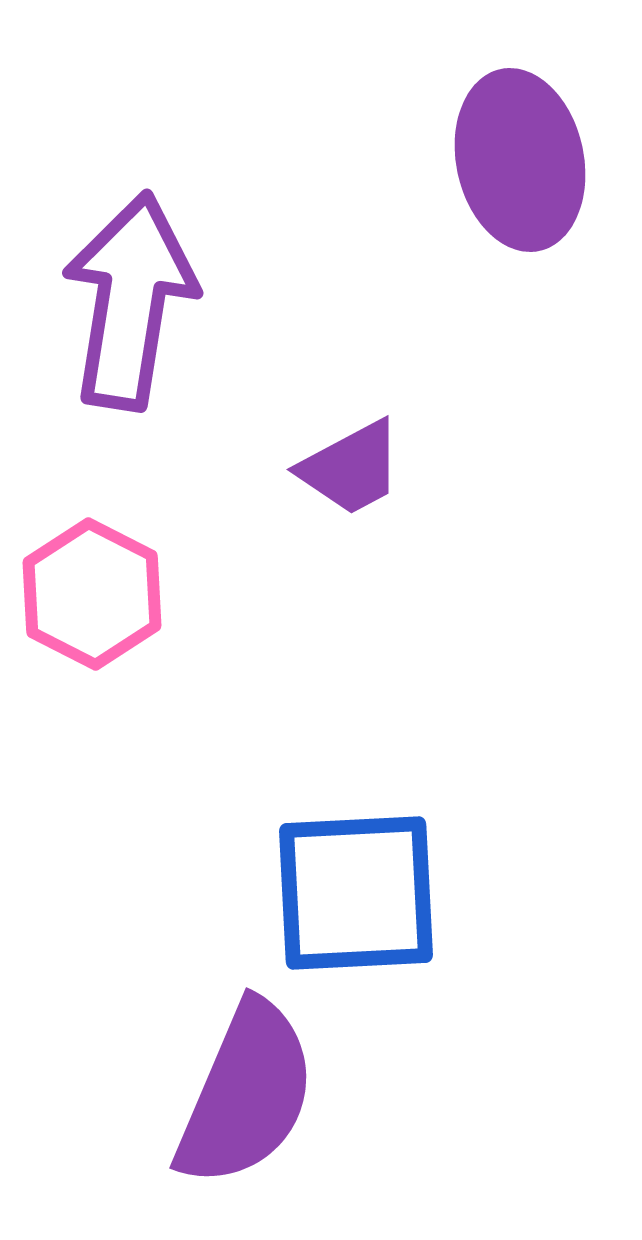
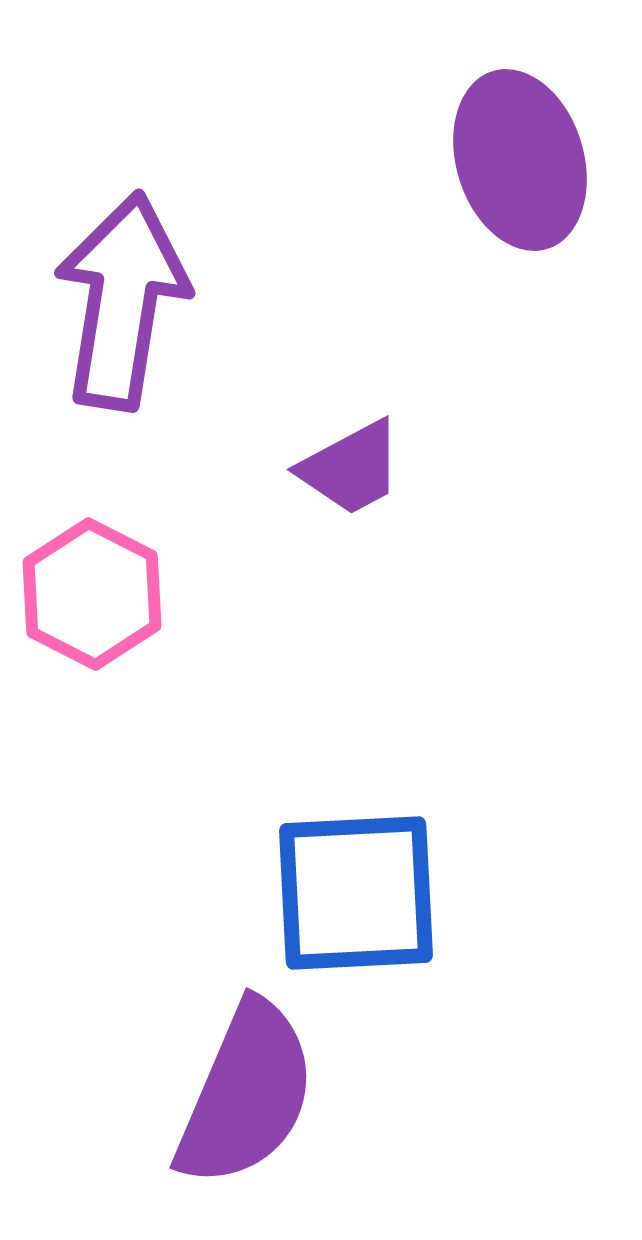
purple ellipse: rotated 5 degrees counterclockwise
purple arrow: moved 8 px left
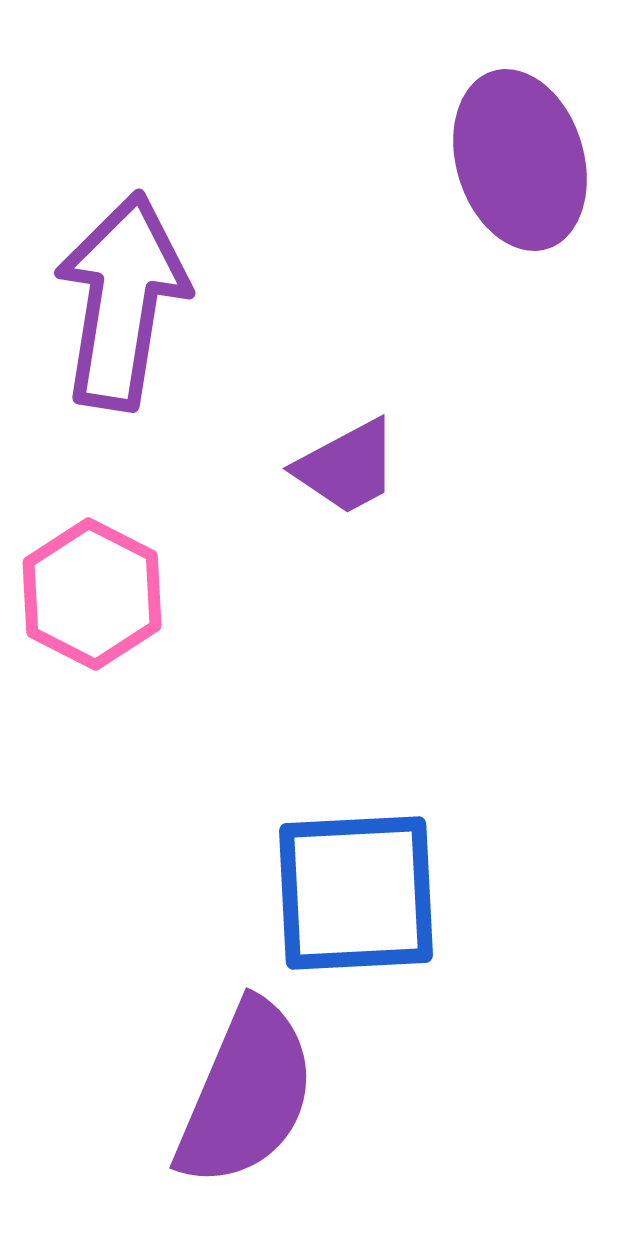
purple trapezoid: moved 4 px left, 1 px up
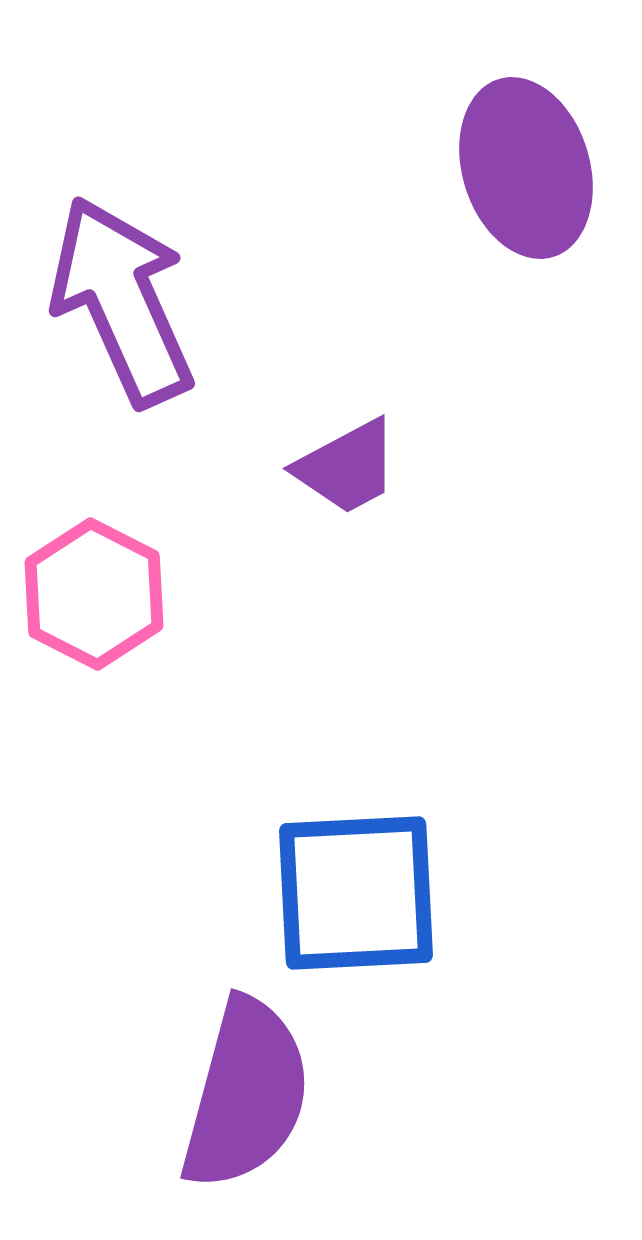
purple ellipse: moved 6 px right, 8 px down
purple arrow: rotated 33 degrees counterclockwise
pink hexagon: moved 2 px right
purple semicircle: rotated 8 degrees counterclockwise
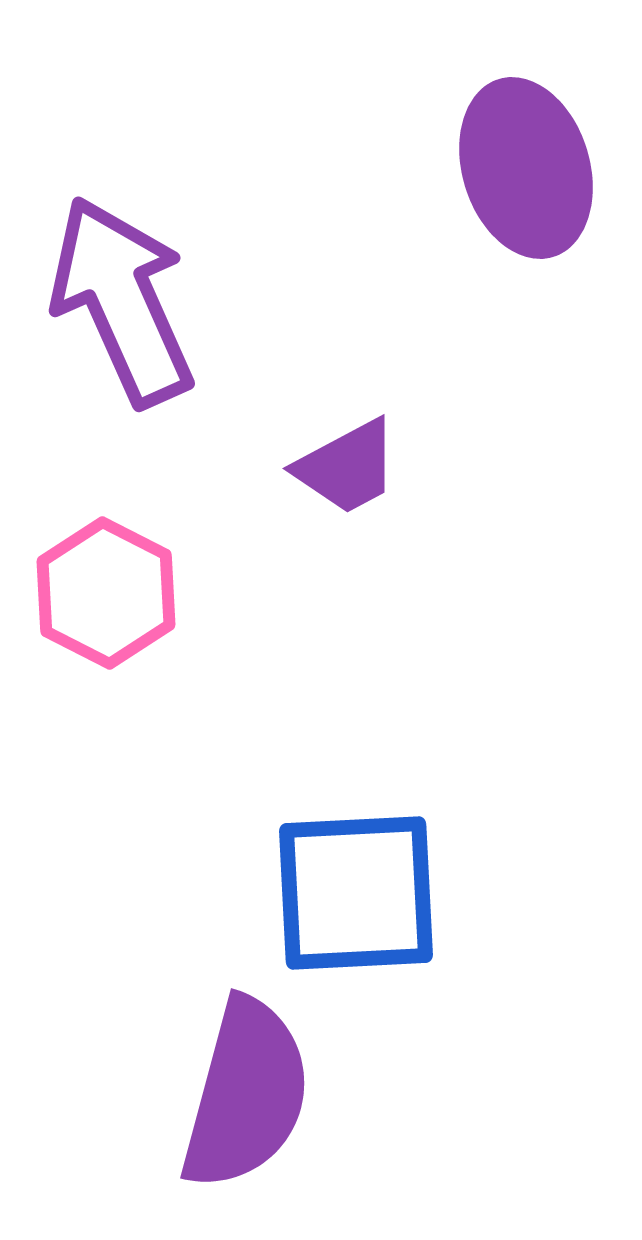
pink hexagon: moved 12 px right, 1 px up
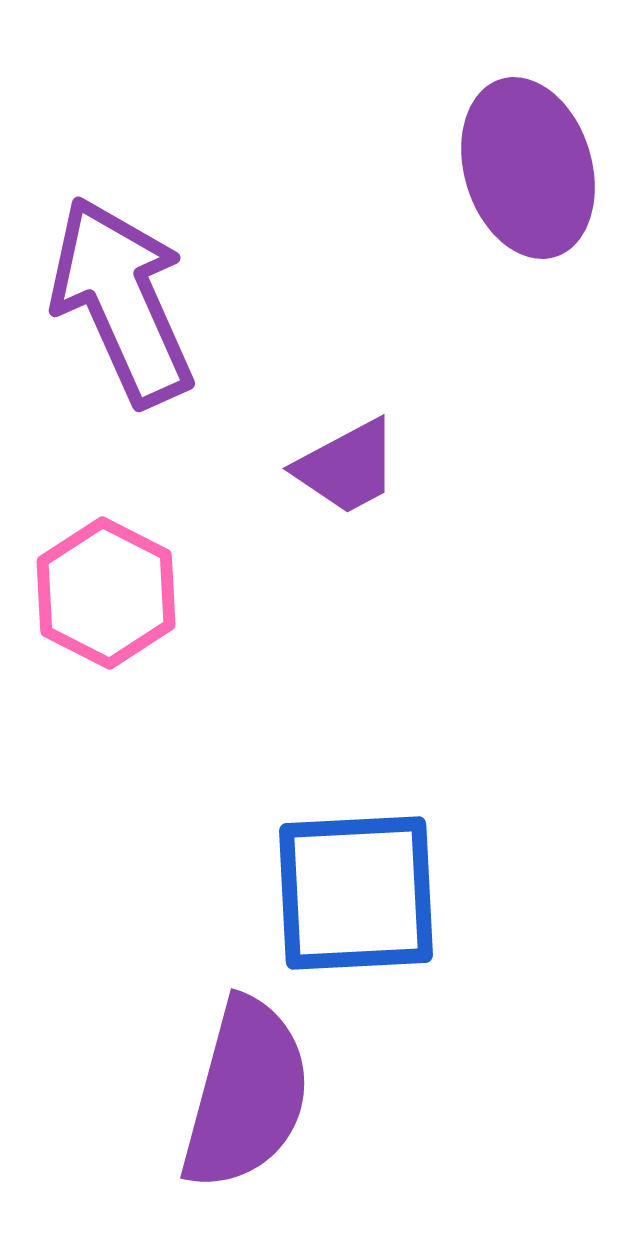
purple ellipse: moved 2 px right
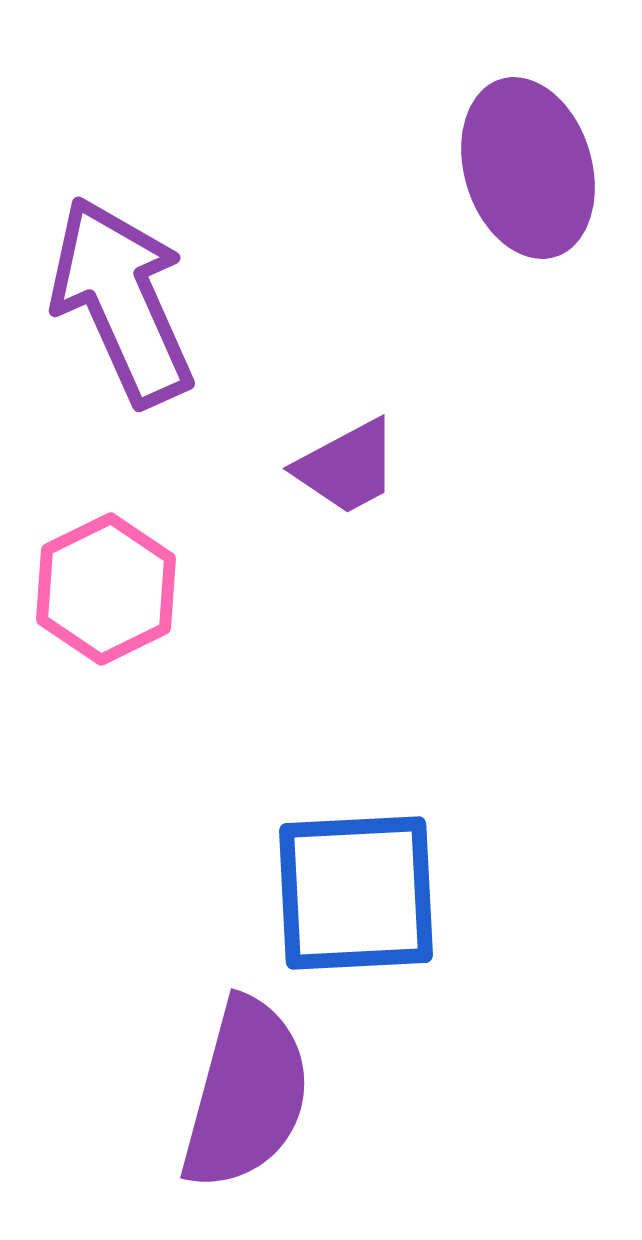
pink hexagon: moved 4 px up; rotated 7 degrees clockwise
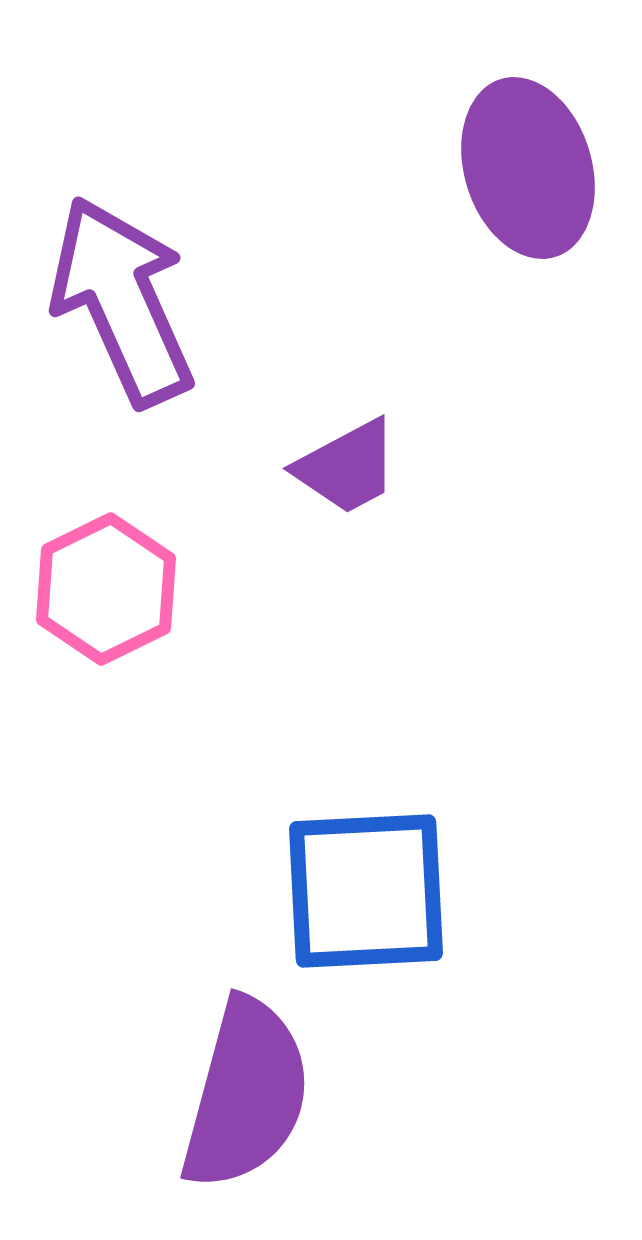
blue square: moved 10 px right, 2 px up
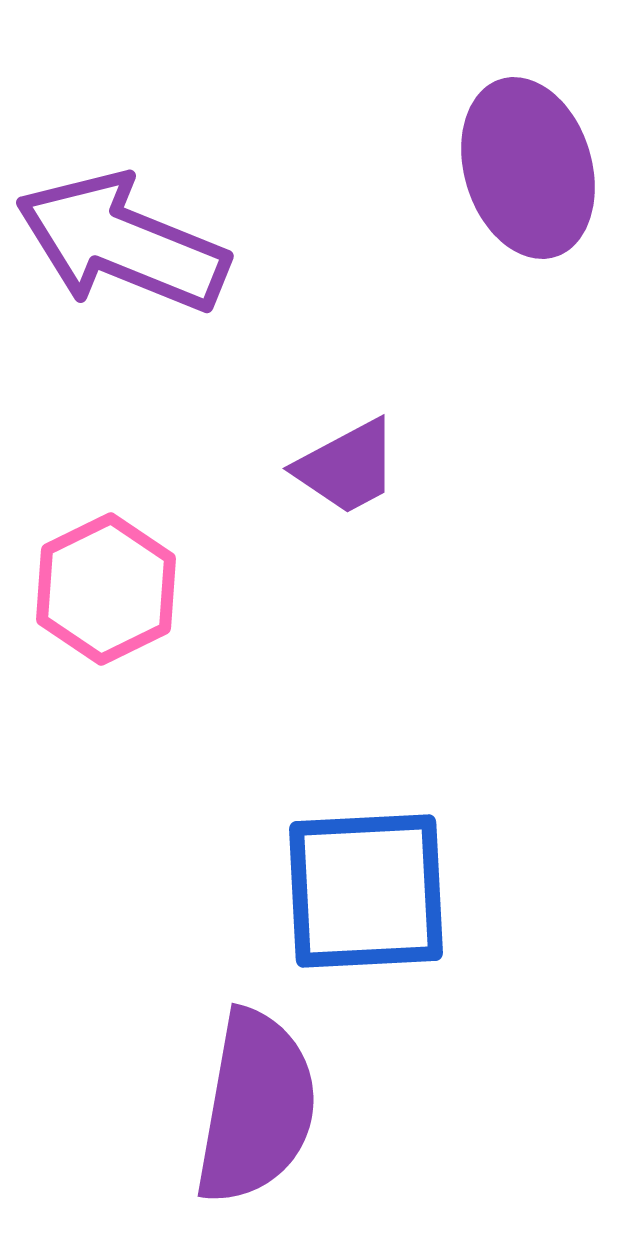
purple arrow: moved 58 px up; rotated 44 degrees counterclockwise
purple semicircle: moved 10 px right, 13 px down; rotated 5 degrees counterclockwise
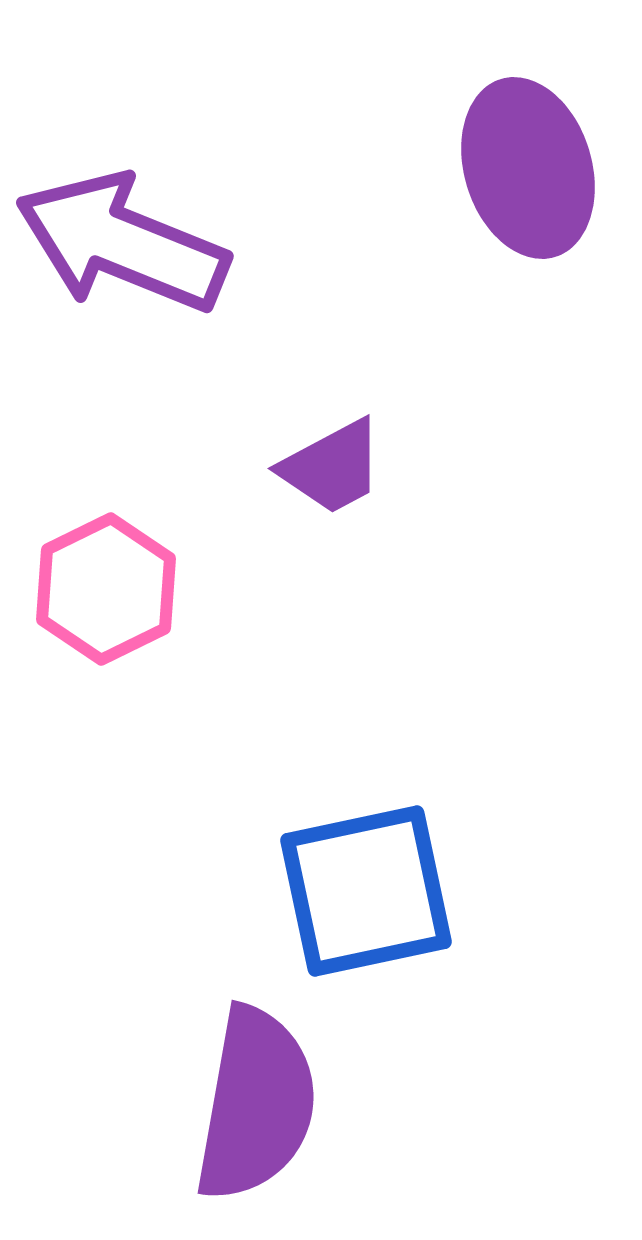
purple trapezoid: moved 15 px left
blue square: rotated 9 degrees counterclockwise
purple semicircle: moved 3 px up
